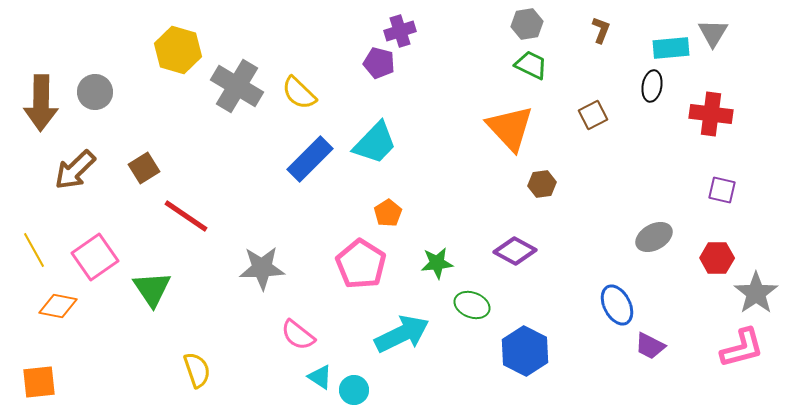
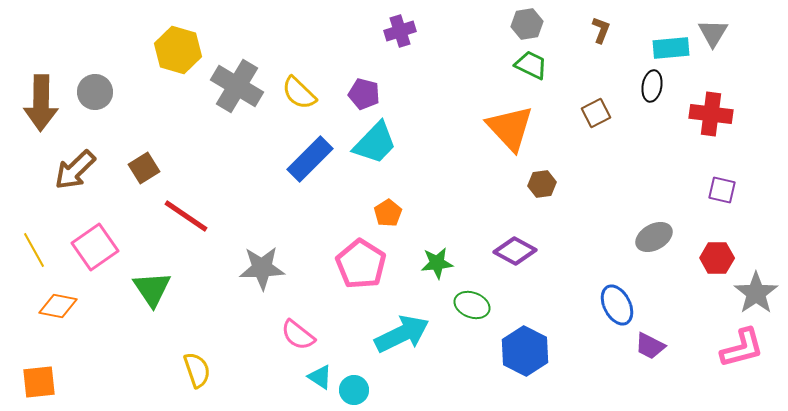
purple pentagon at (379, 63): moved 15 px left, 31 px down
brown square at (593, 115): moved 3 px right, 2 px up
pink square at (95, 257): moved 10 px up
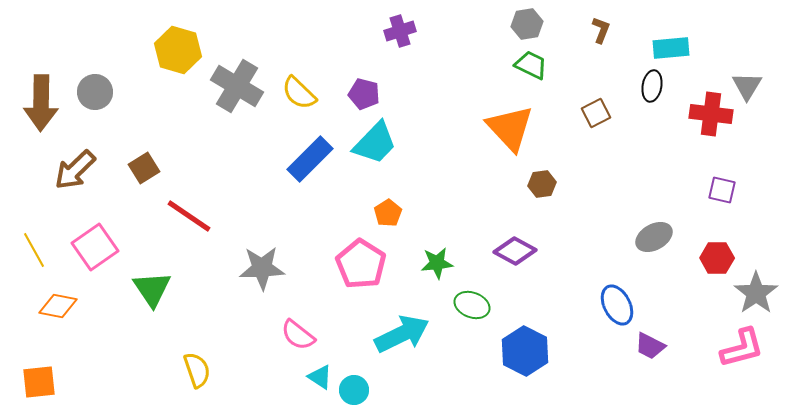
gray triangle at (713, 33): moved 34 px right, 53 px down
red line at (186, 216): moved 3 px right
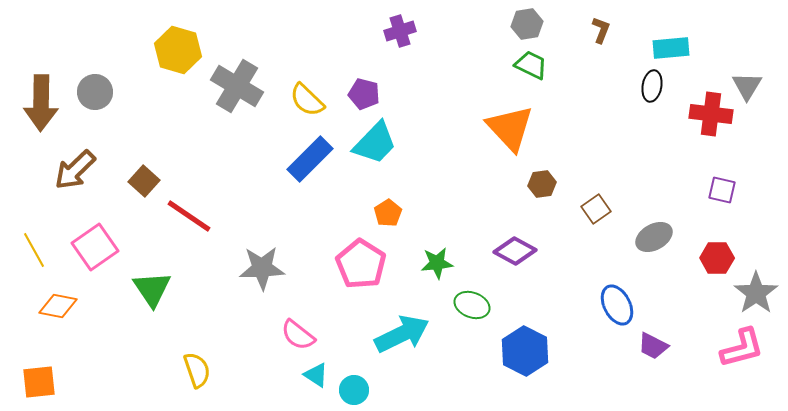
yellow semicircle at (299, 93): moved 8 px right, 7 px down
brown square at (596, 113): moved 96 px down; rotated 8 degrees counterclockwise
brown square at (144, 168): moved 13 px down; rotated 16 degrees counterclockwise
purple trapezoid at (650, 346): moved 3 px right
cyan triangle at (320, 377): moved 4 px left, 2 px up
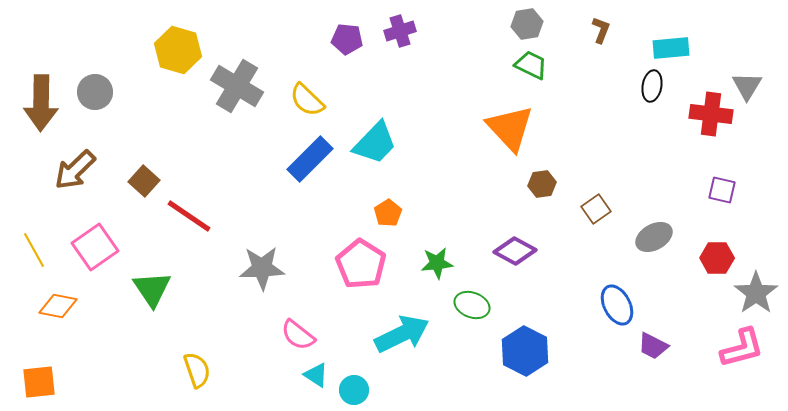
purple pentagon at (364, 94): moved 17 px left, 55 px up; rotated 8 degrees counterclockwise
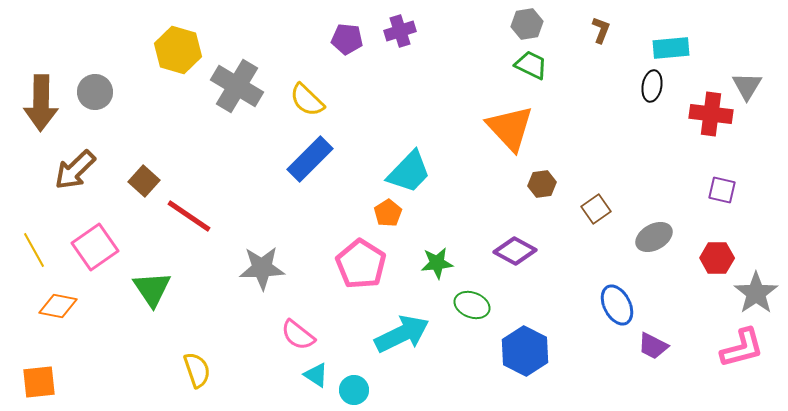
cyan trapezoid at (375, 143): moved 34 px right, 29 px down
